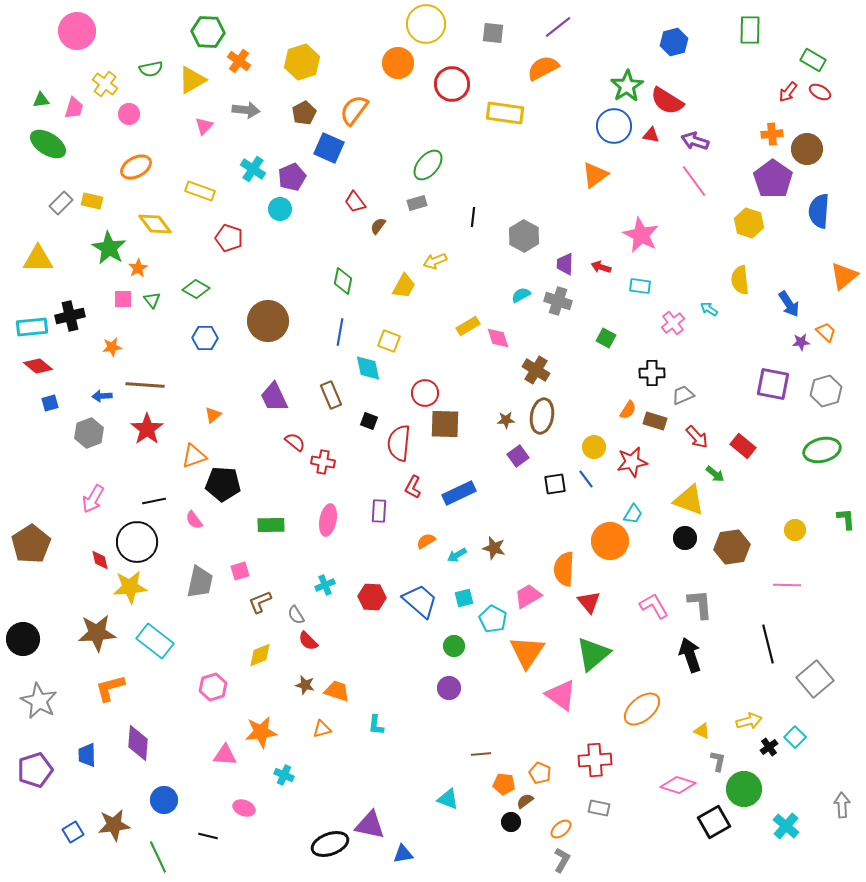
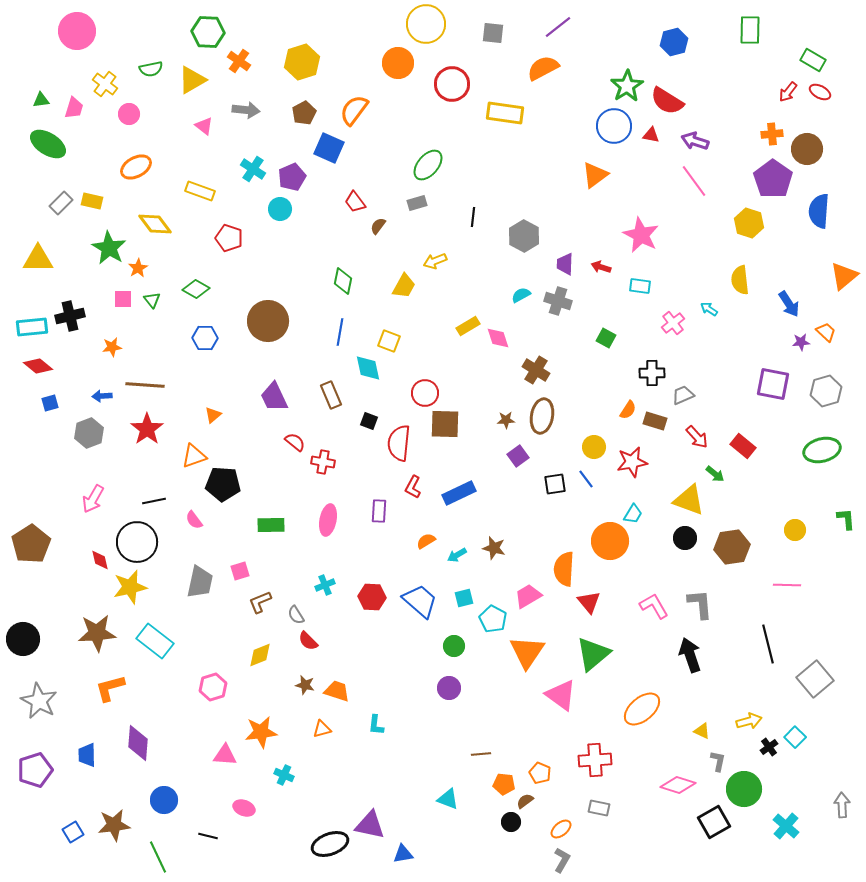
pink triangle at (204, 126): rotated 36 degrees counterclockwise
yellow star at (130, 587): rotated 8 degrees counterclockwise
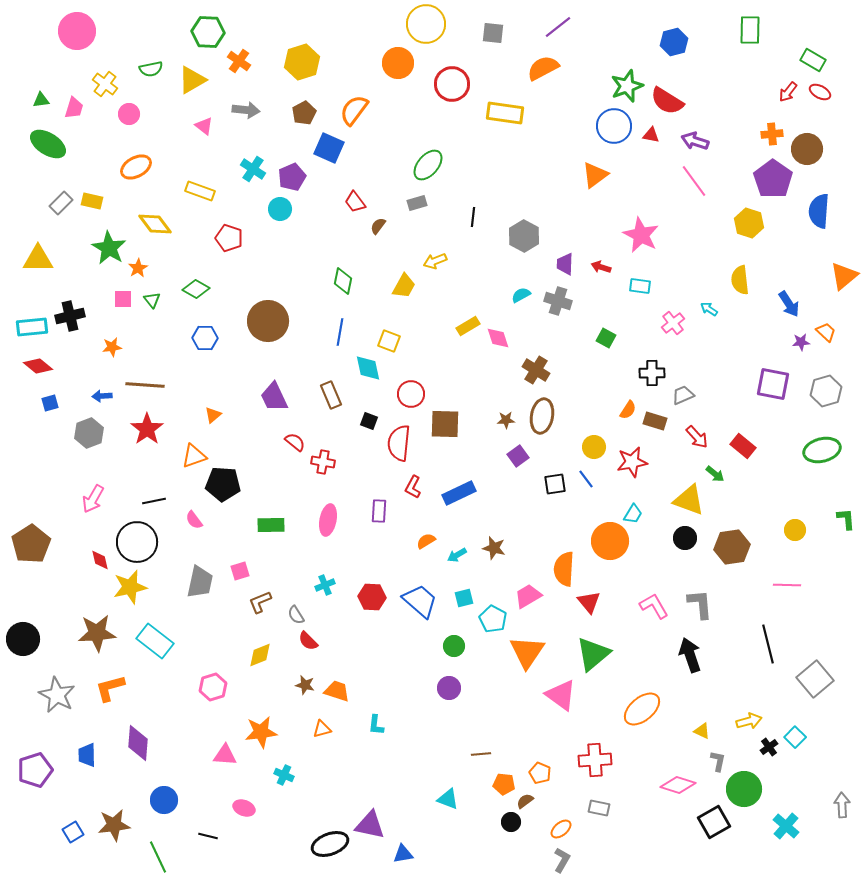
green star at (627, 86): rotated 12 degrees clockwise
red circle at (425, 393): moved 14 px left, 1 px down
gray star at (39, 701): moved 18 px right, 6 px up
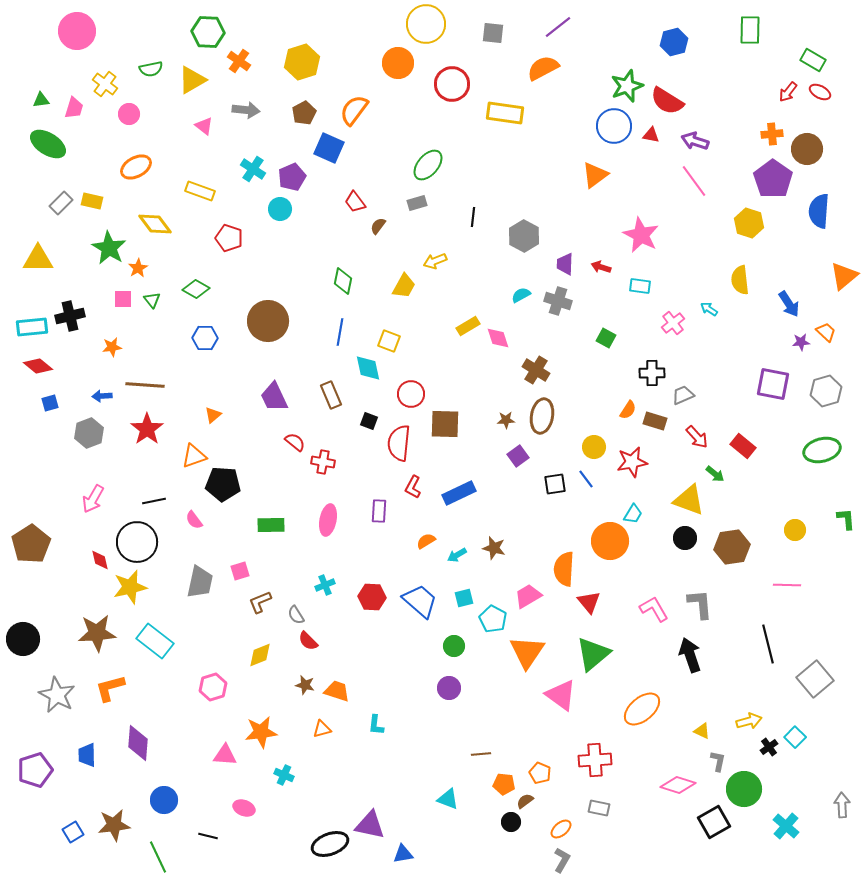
pink L-shape at (654, 606): moved 3 px down
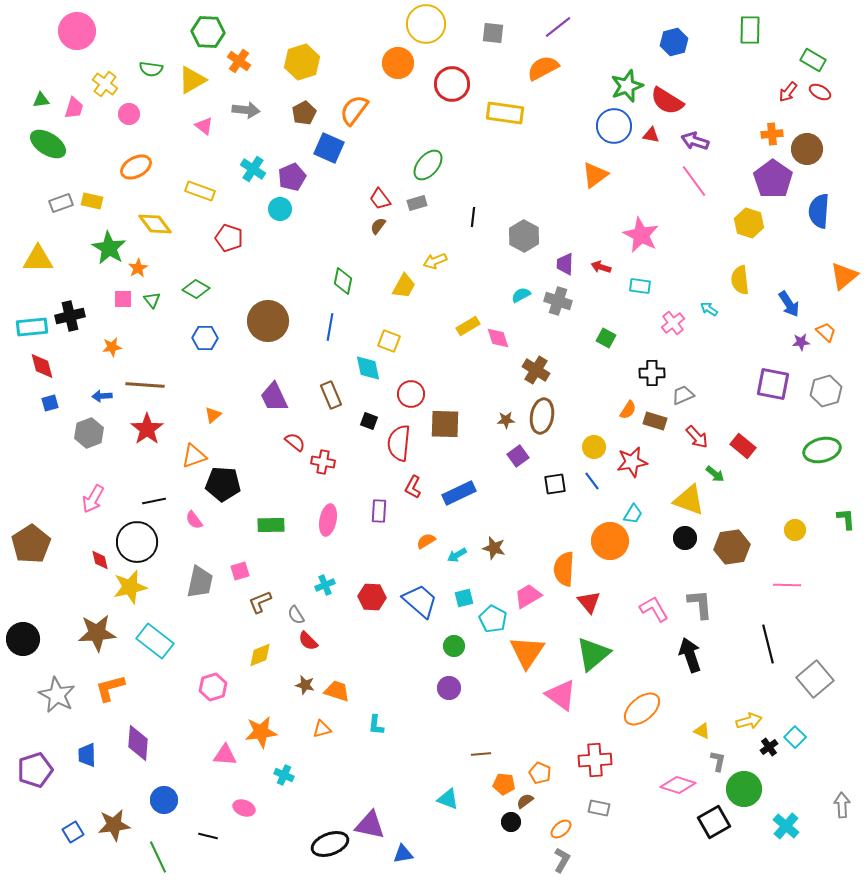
green semicircle at (151, 69): rotated 20 degrees clockwise
red trapezoid at (355, 202): moved 25 px right, 3 px up
gray rectangle at (61, 203): rotated 25 degrees clockwise
blue line at (340, 332): moved 10 px left, 5 px up
red diamond at (38, 366): moved 4 px right; rotated 36 degrees clockwise
blue line at (586, 479): moved 6 px right, 2 px down
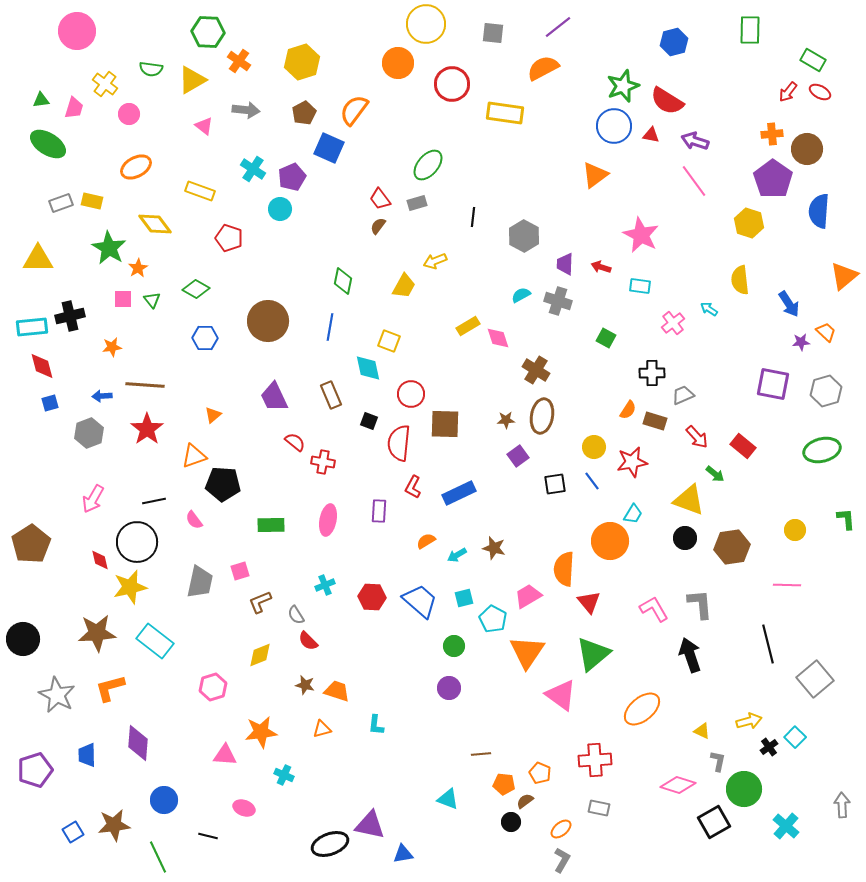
green star at (627, 86): moved 4 px left
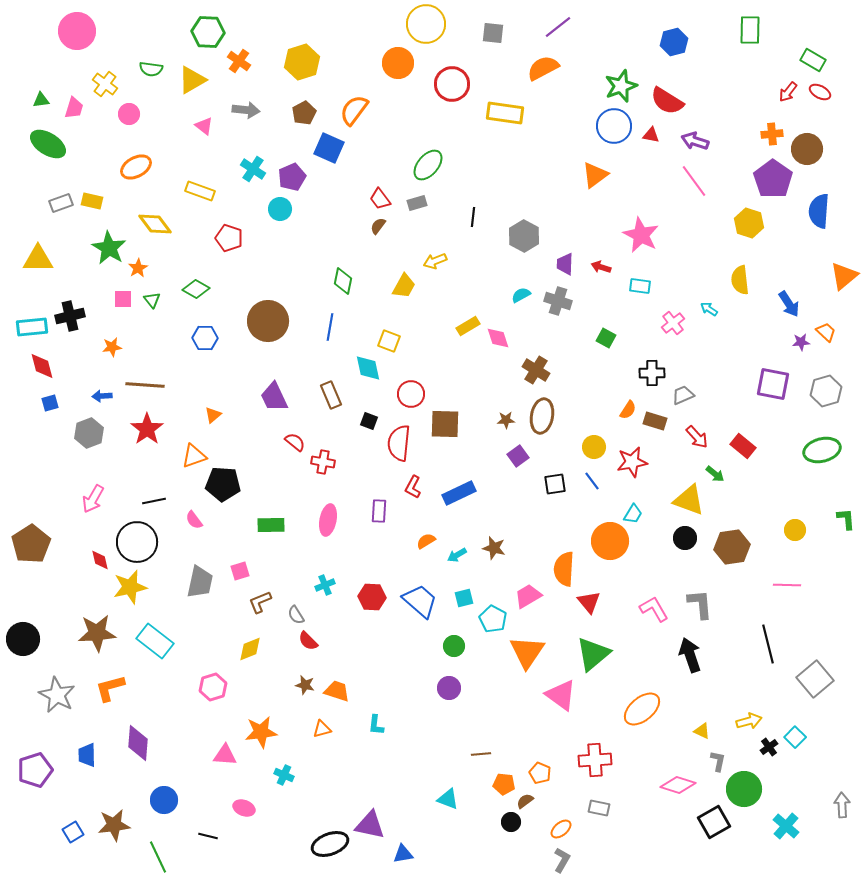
green star at (623, 86): moved 2 px left
yellow diamond at (260, 655): moved 10 px left, 6 px up
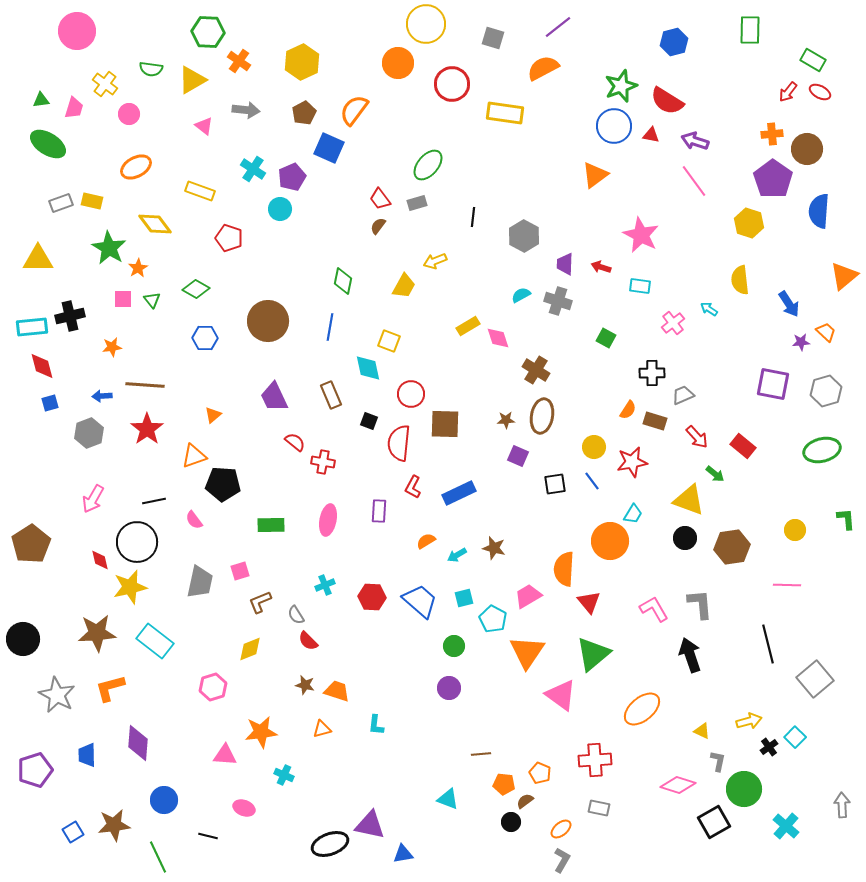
gray square at (493, 33): moved 5 px down; rotated 10 degrees clockwise
yellow hexagon at (302, 62): rotated 8 degrees counterclockwise
purple square at (518, 456): rotated 30 degrees counterclockwise
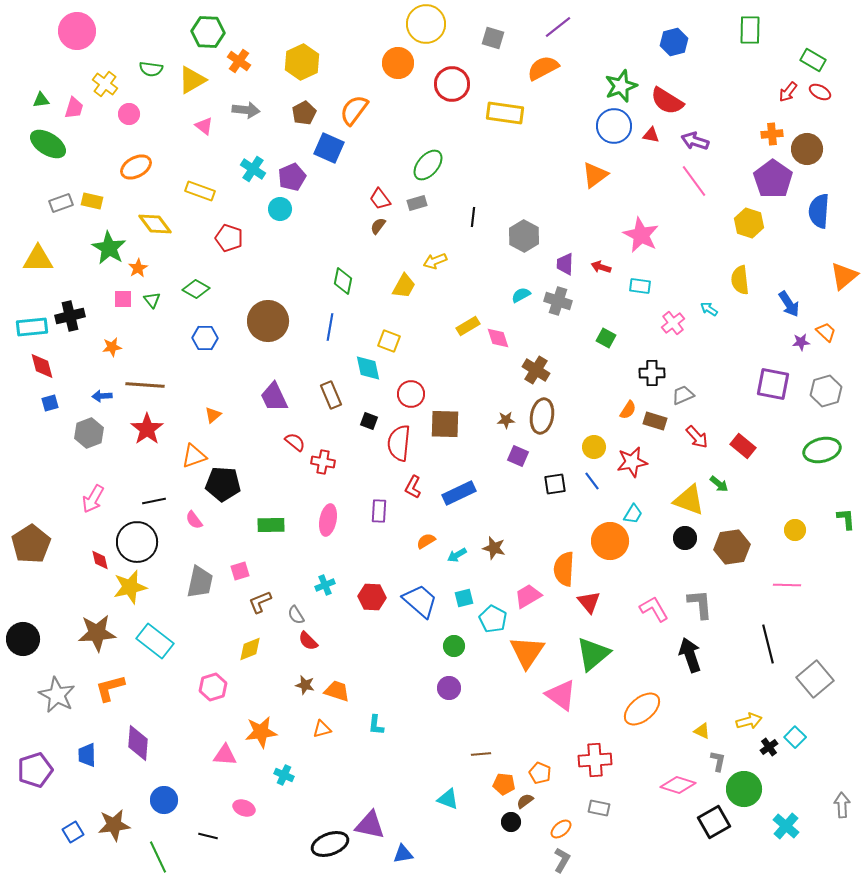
green arrow at (715, 474): moved 4 px right, 10 px down
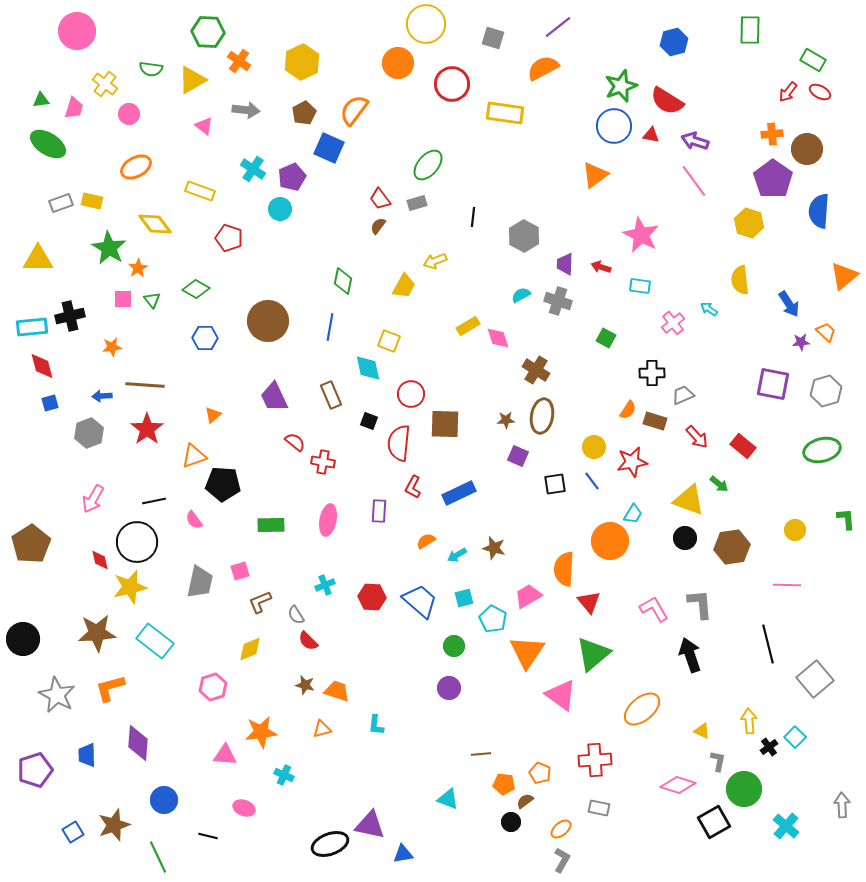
yellow arrow at (749, 721): rotated 80 degrees counterclockwise
brown star at (114, 825): rotated 12 degrees counterclockwise
